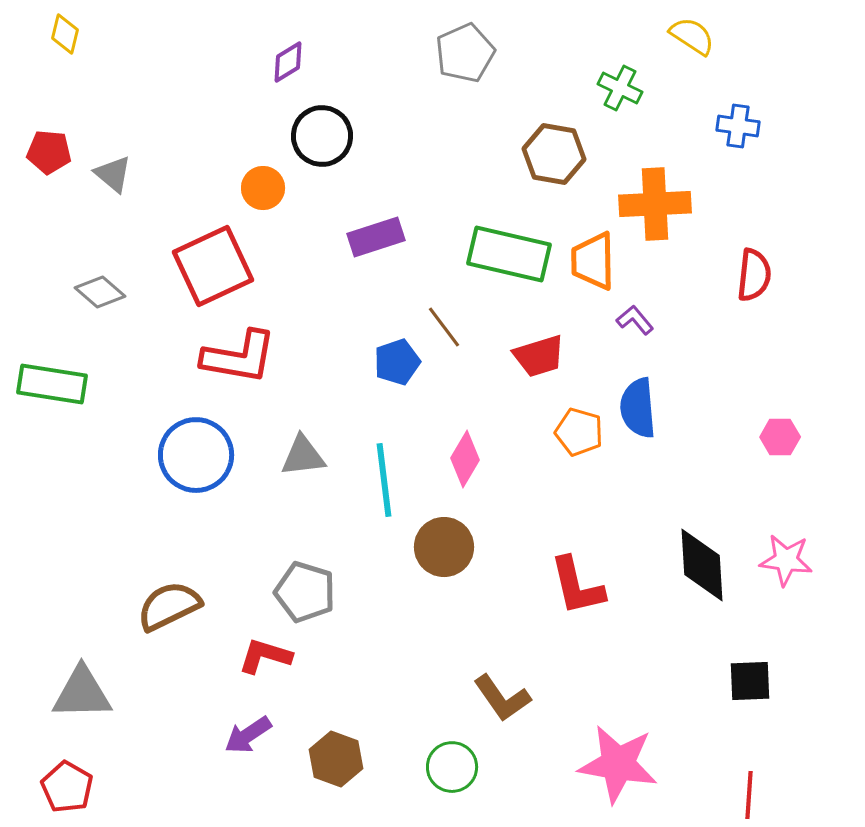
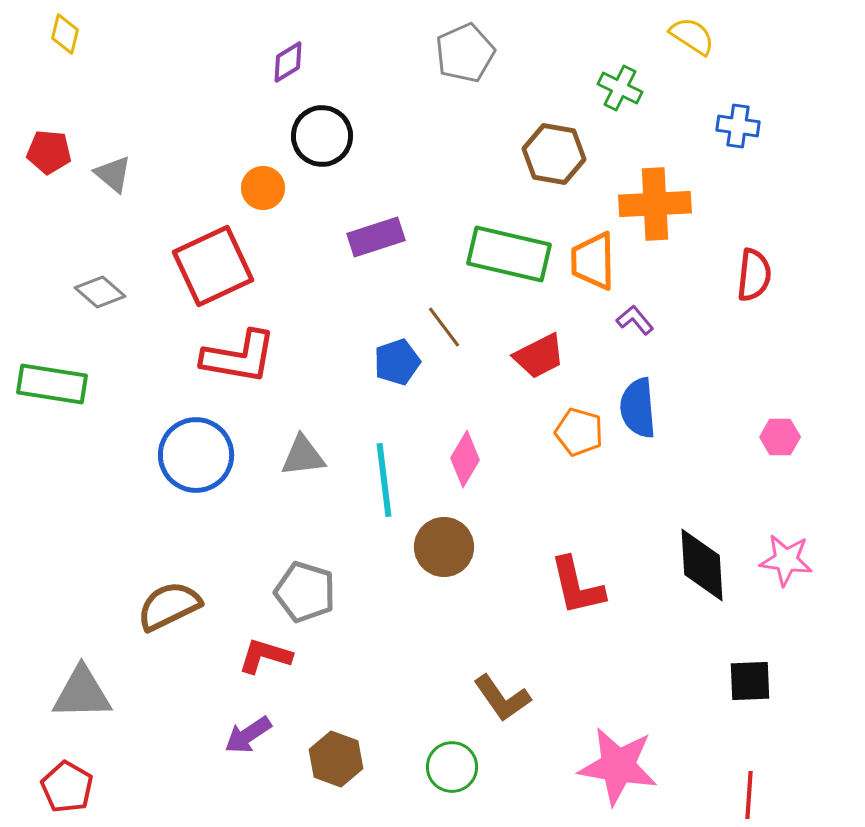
red trapezoid at (539, 356): rotated 10 degrees counterclockwise
pink star at (618, 764): moved 2 px down
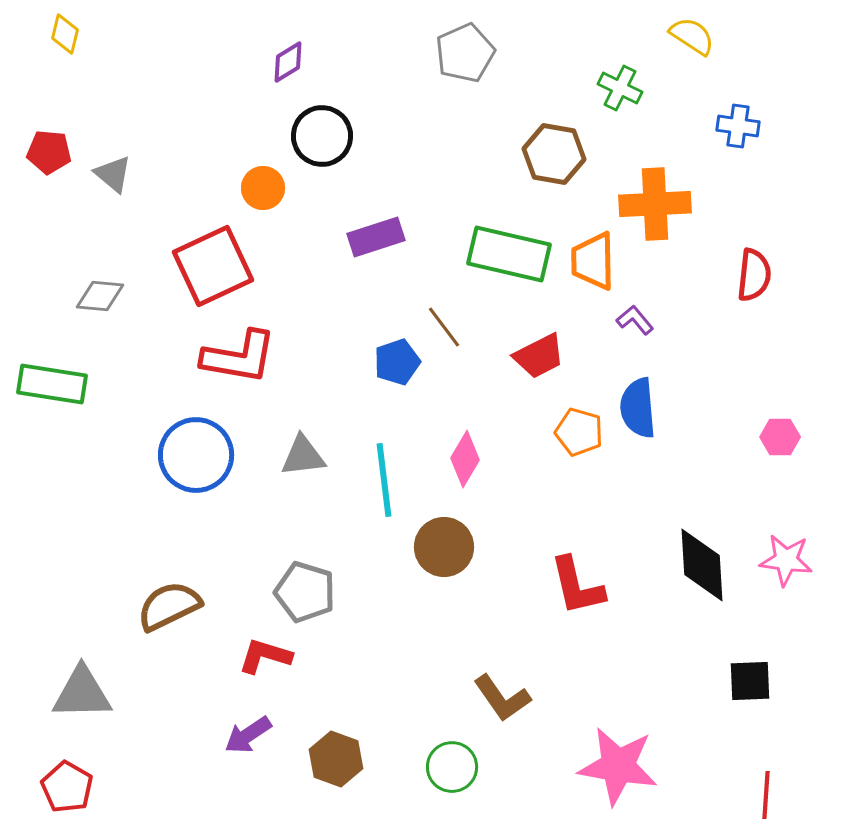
gray diamond at (100, 292): moved 4 px down; rotated 36 degrees counterclockwise
red line at (749, 795): moved 17 px right
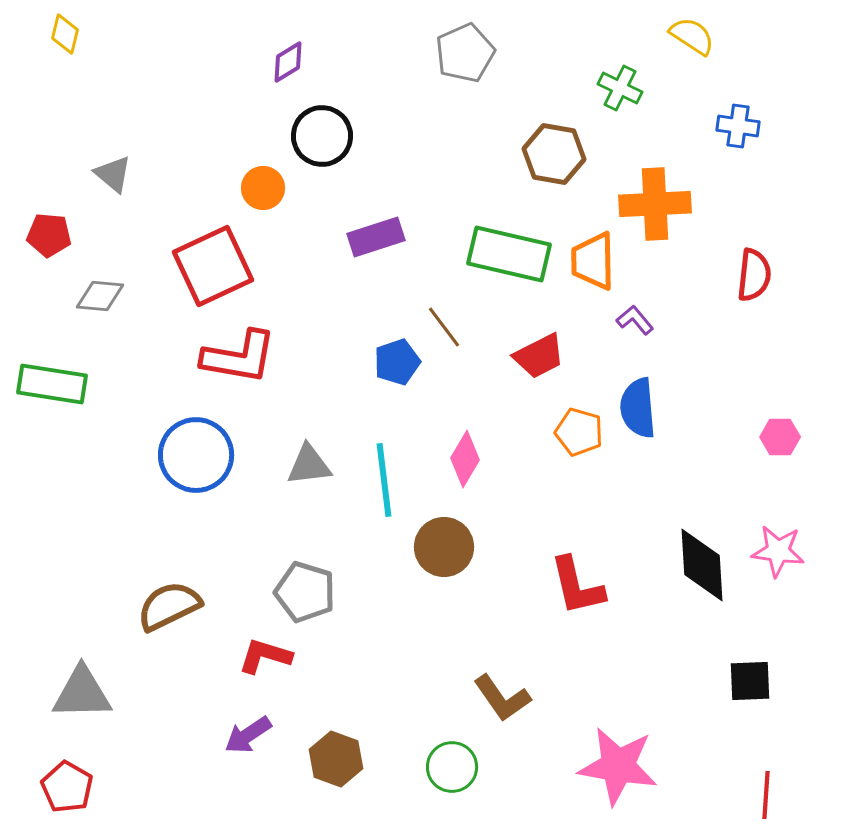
red pentagon at (49, 152): moved 83 px down
gray triangle at (303, 456): moved 6 px right, 9 px down
pink star at (786, 560): moved 8 px left, 9 px up
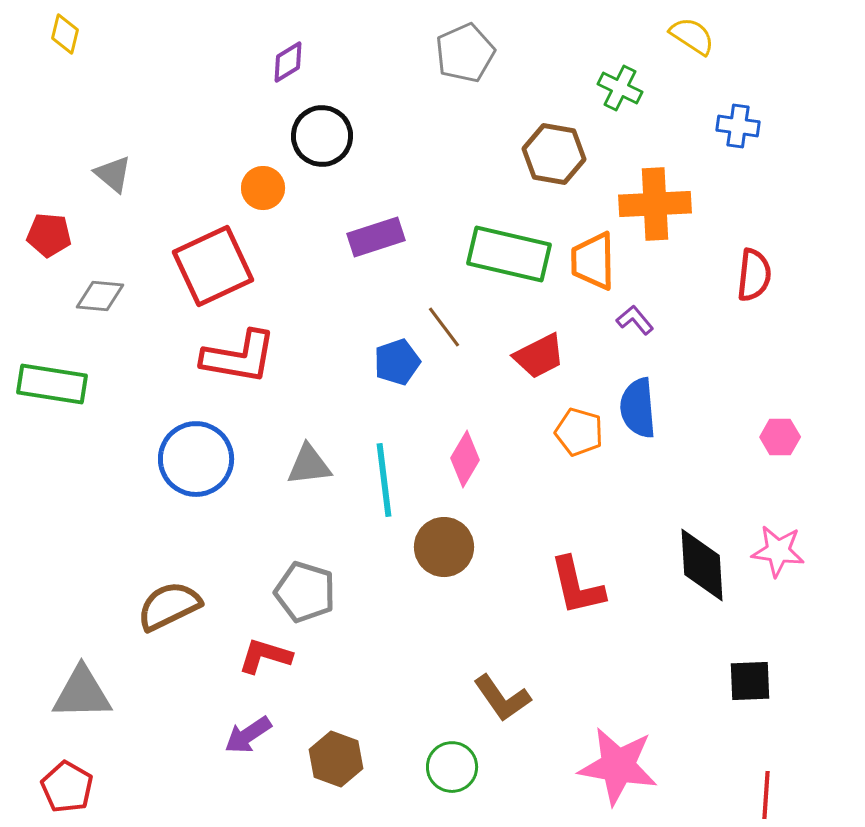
blue circle at (196, 455): moved 4 px down
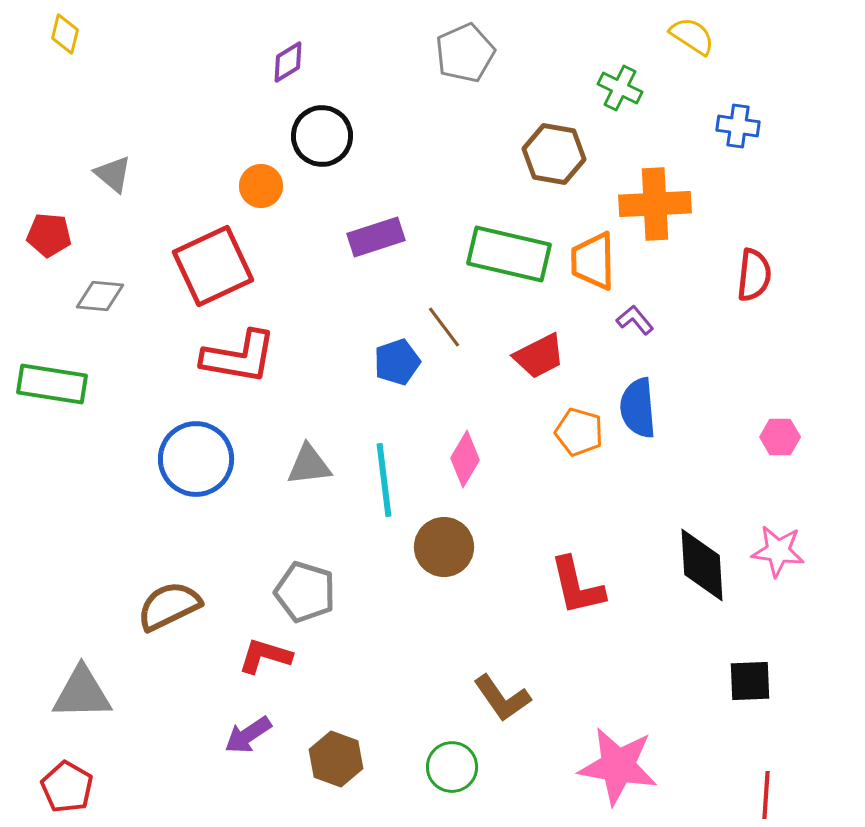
orange circle at (263, 188): moved 2 px left, 2 px up
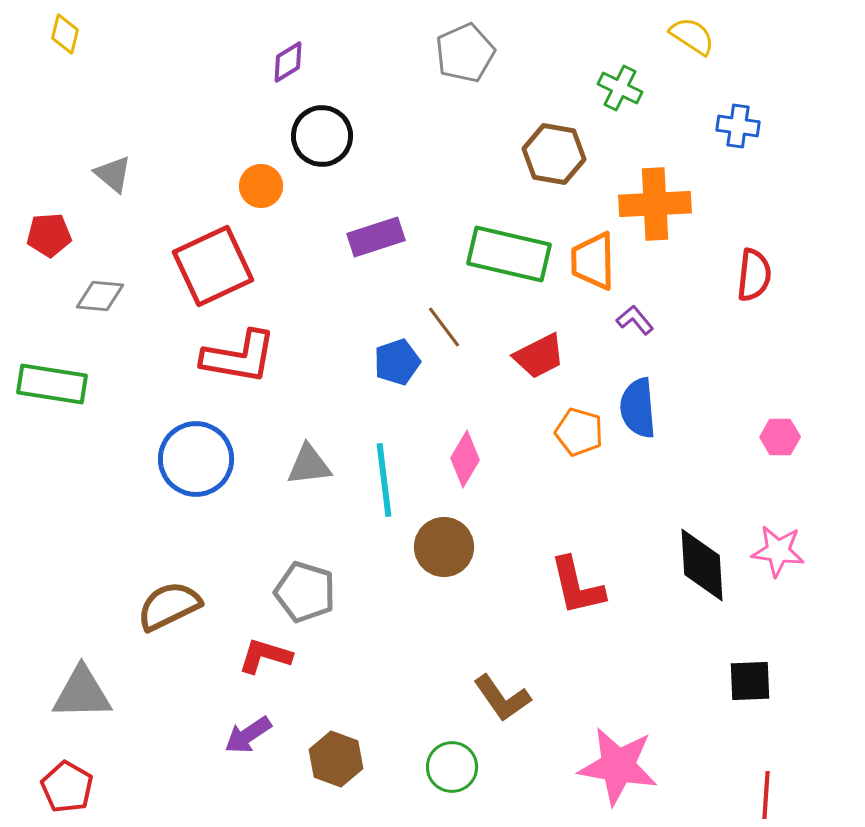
red pentagon at (49, 235): rotated 9 degrees counterclockwise
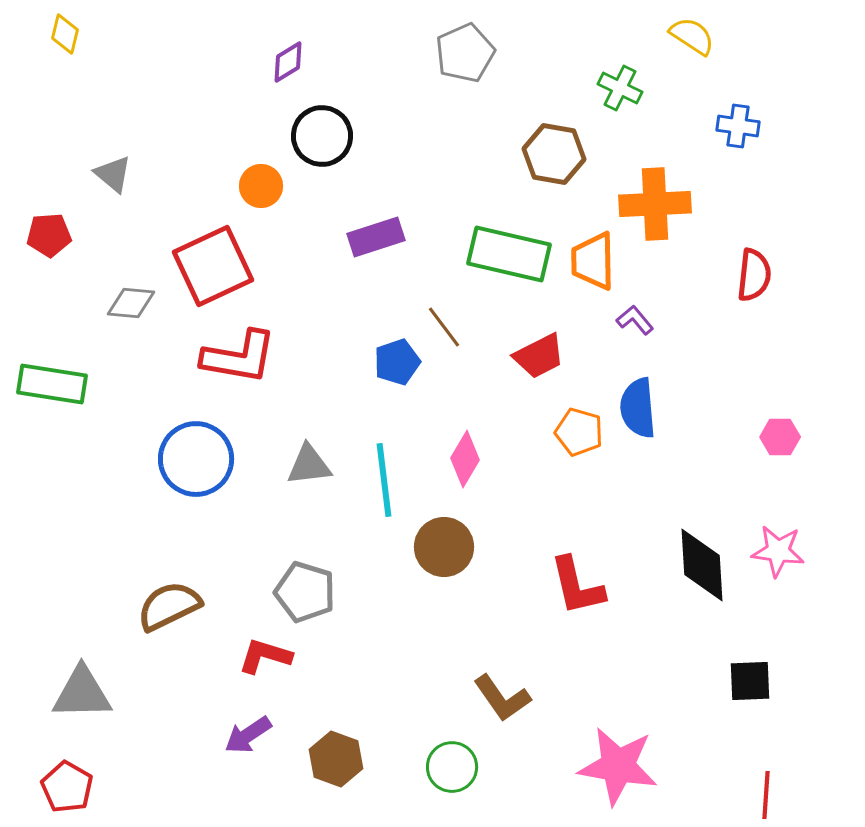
gray diamond at (100, 296): moved 31 px right, 7 px down
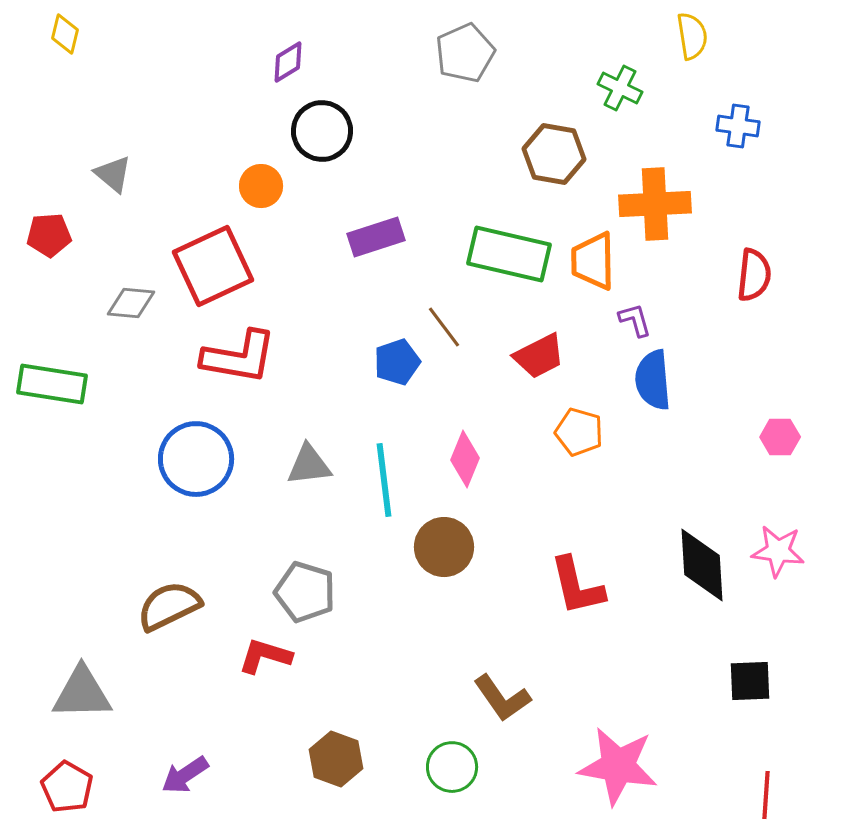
yellow semicircle at (692, 36): rotated 48 degrees clockwise
black circle at (322, 136): moved 5 px up
purple L-shape at (635, 320): rotated 24 degrees clockwise
blue semicircle at (638, 408): moved 15 px right, 28 px up
pink diamond at (465, 459): rotated 8 degrees counterclockwise
purple arrow at (248, 735): moved 63 px left, 40 px down
